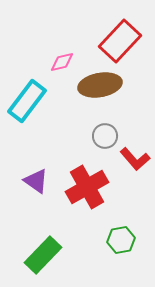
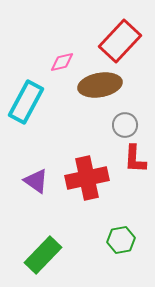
cyan rectangle: moved 1 px left, 1 px down; rotated 9 degrees counterclockwise
gray circle: moved 20 px right, 11 px up
red L-shape: rotated 44 degrees clockwise
red cross: moved 9 px up; rotated 18 degrees clockwise
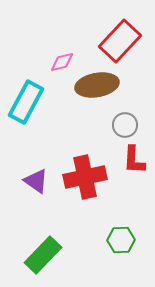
brown ellipse: moved 3 px left
red L-shape: moved 1 px left, 1 px down
red cross: moved 2 px left, 1 px up
green hexagon: rotated 8 degrees clockwise
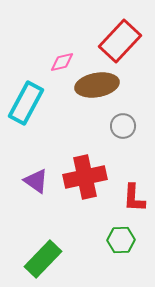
cyan rectangle: moved 1 px down
gray circle: moved 2 px left, 1 px down
red L-shape: moved 38 px down
green rectangle: moved 4 px down
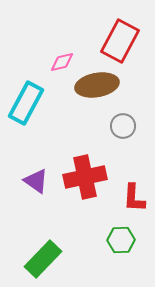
red rectangle: rotated 15 degrees counterclockwise
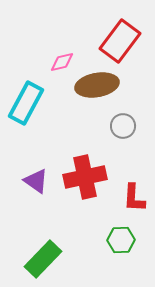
red rectangle: rotated 9 degrees clockwise
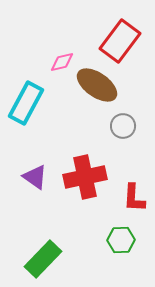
brown ellipse: rotated 45 degrees clockwise
purple triangle: moved 1 px left, 4 px up
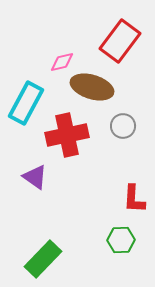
brown ellipse: moved 5 px left, 2 px down; rotated 18 degrees counterclockwise
red cross: moved 18 px left, 42 px up
red L-shape: moved 1 px down
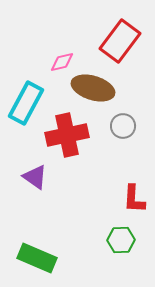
brown ellipse: moved 1 px right, 1 px down
green rectangle: moved 6 px left, 1 px up; rotated 69 degrees clockwise
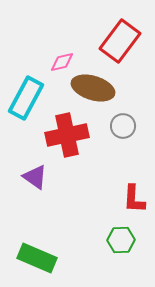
cyan rectangle: moved 5 px up
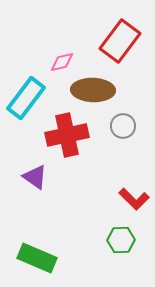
brown ellipse: moved 2 px down; rotated 15 degrees counterclockwise
cyan rectangle: rotated 9 degrees clockwise
red L-shape: rotated 48 degrees counterclockwise
